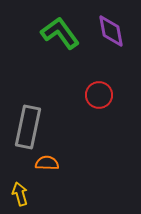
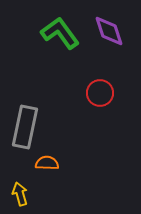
purple diamond: moved 2 px left; rotated 8 degrees counterclockwise
red circle: moved 1 px right, 2 px up
gray rectangle: moved 3 px left
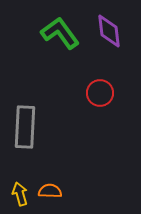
purple diamond: rotated 12 degrees clockwise
gray rectangle: rotated 9 degrees counterclockwise
orange semicircle: moved 3 px right, 28 px down
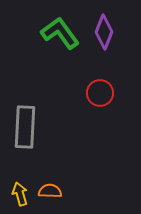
purple diamond: moved 5 px left, 1 px down; rotated 28 degrees clockwise
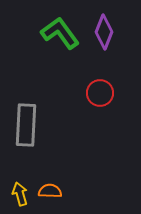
gray rectangle: moved 1 px right, 2 px up
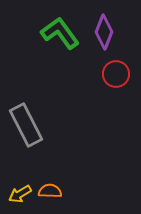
red circle: moved 16 px right, 19 px up
gray rectangle: rotated 30 degrees counterclockwise
yellow arrow: rotated 105 degrees counterclockwise
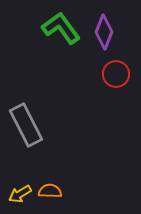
green L-shape: moved 1 px right, 5 px up
